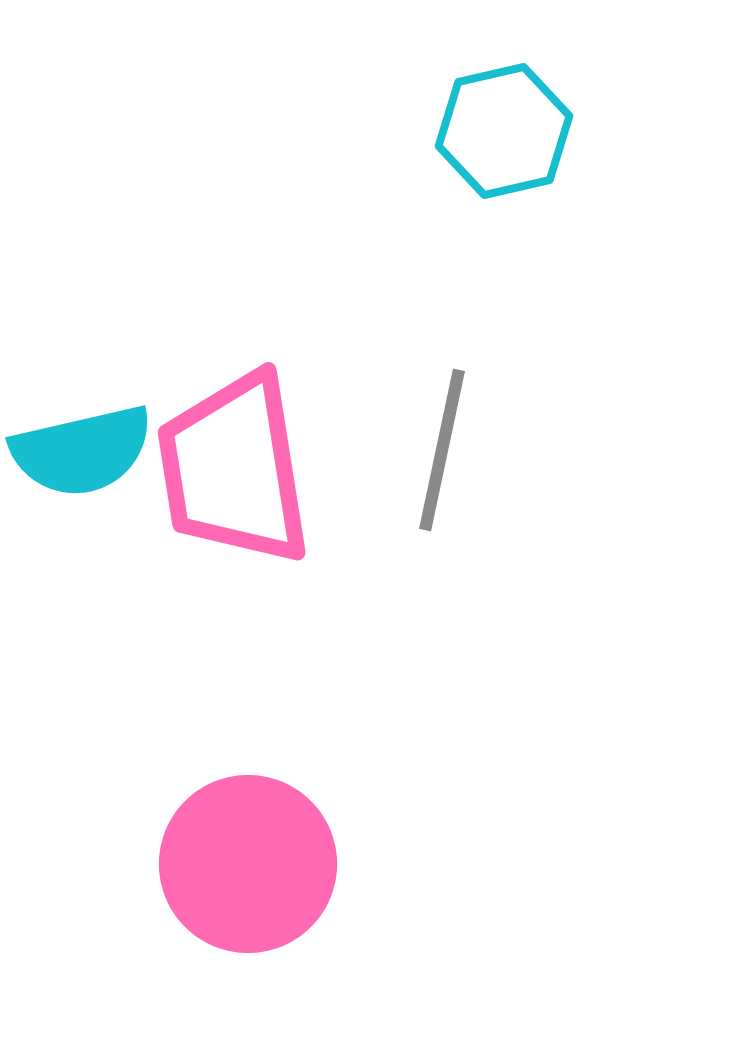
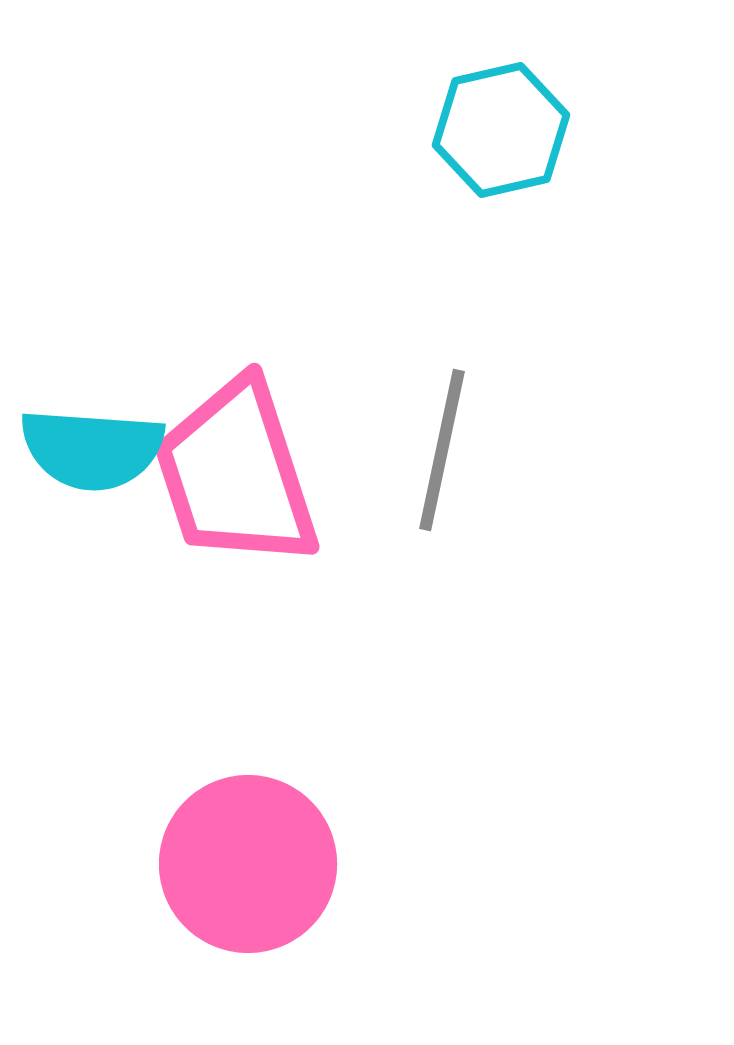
cyan hexagon: moved 3 px left, 1 px up
cyan semicircle: moved 10 px right, 2 px up; rotated 17 degrees clockwise
pink trapezoid: moved 2 px right, 5 px down; rotated 9 degrees counterclockwise
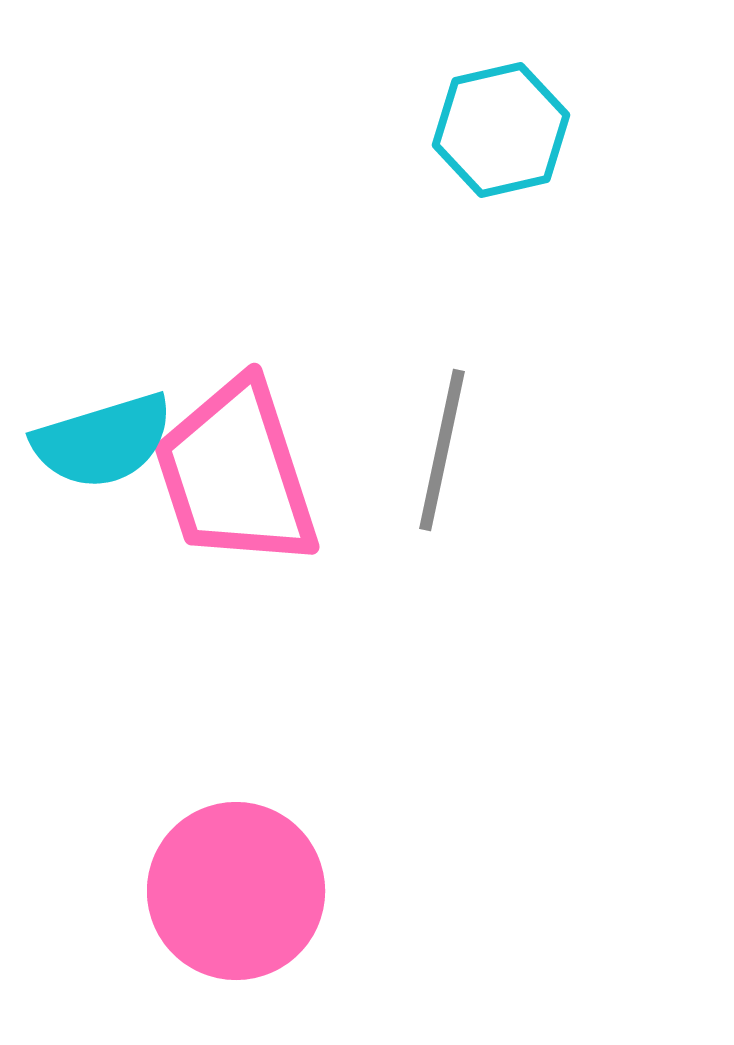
cyan semicircle: moved 11 px right, 8 px up; rotated 21 degrees counterclockwise
pink circle: moved 12 px left, 27 px down
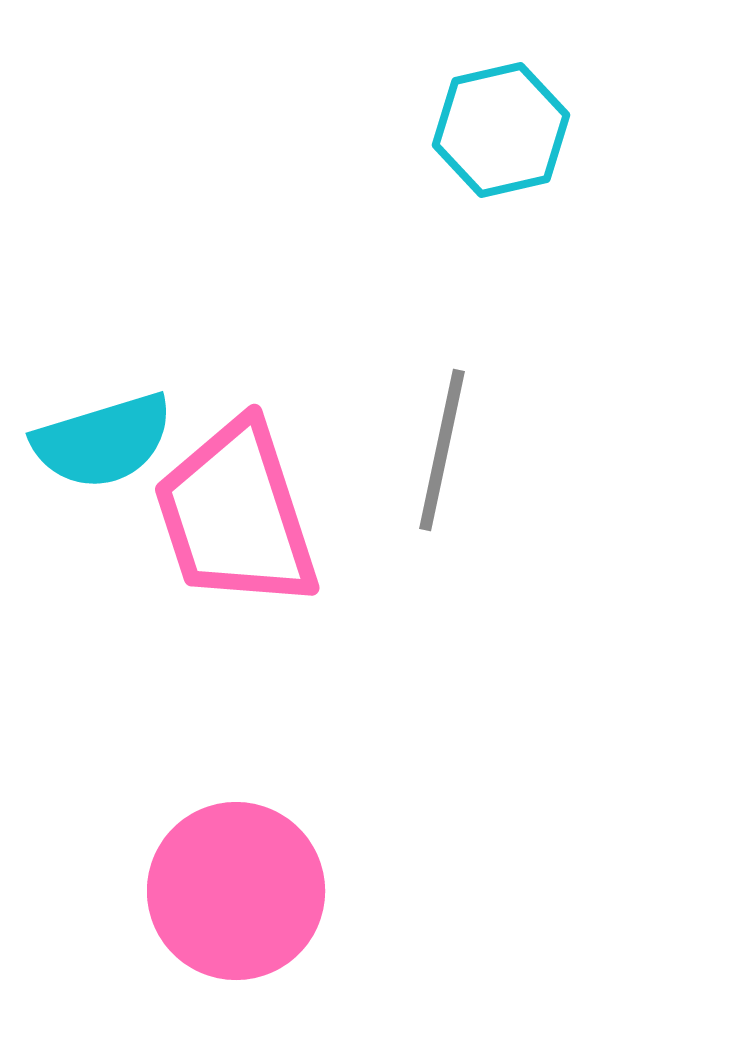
pink trapezoid: moved 41 px down
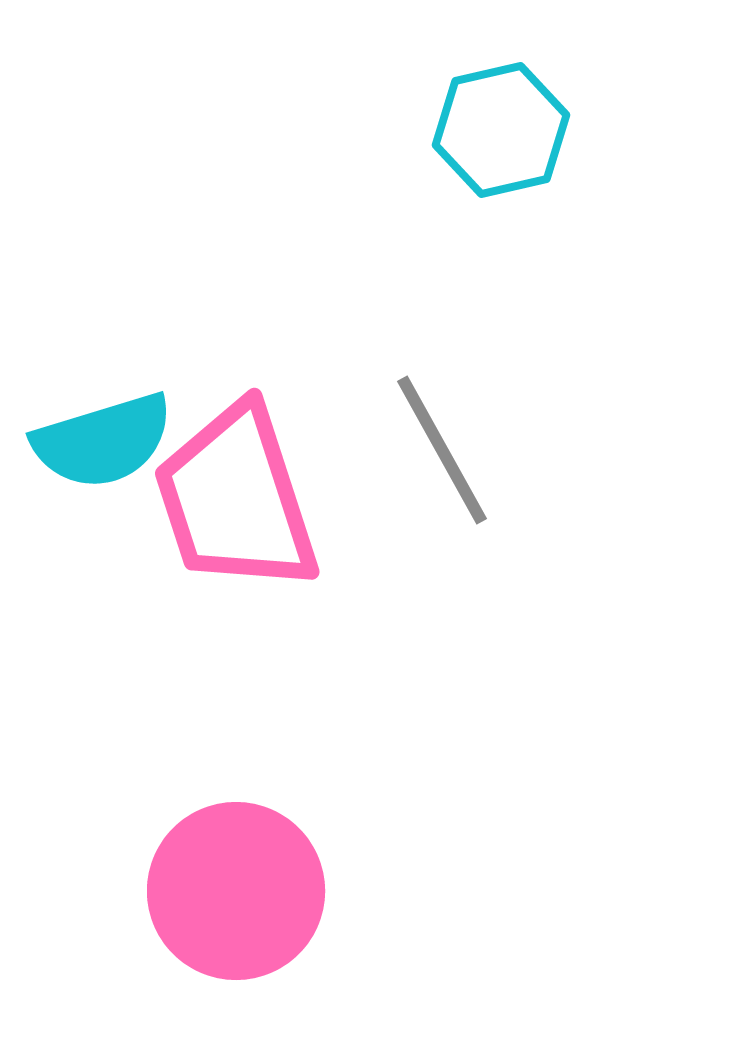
gray line: rotated 41 degrees counterclockwise
pink trapezoid: moved 16 px up
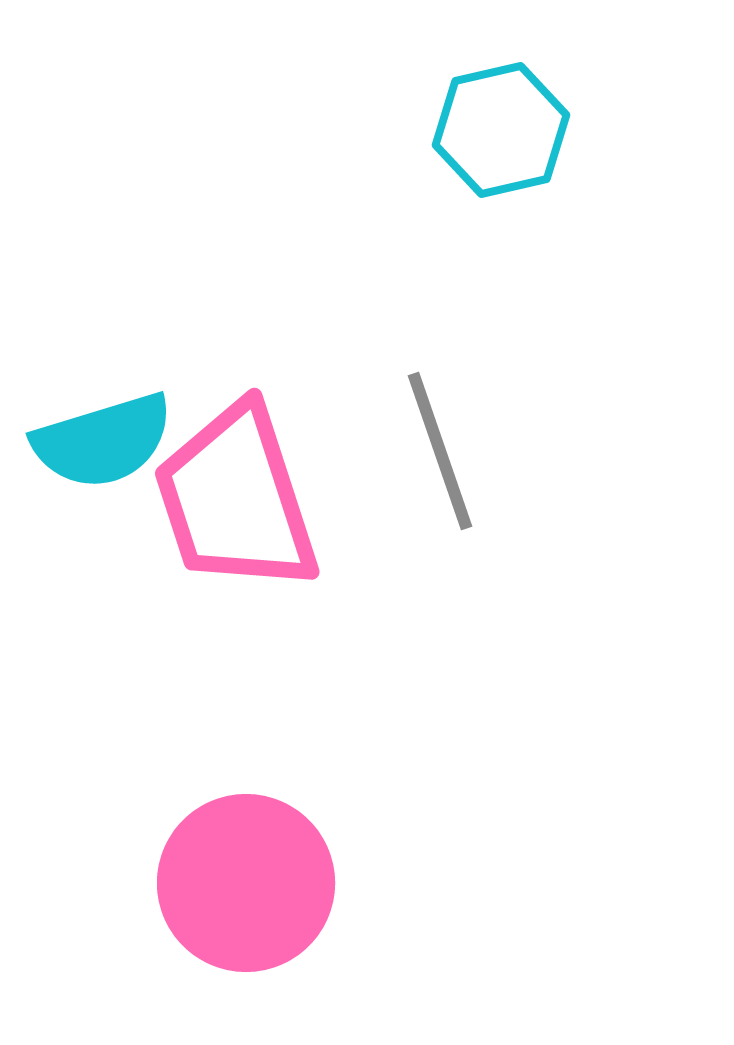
gray line: moved 2 px left, 1 px down; rotated 10 degrees clockwise
pink circle: moved 10 px right, 8 px up
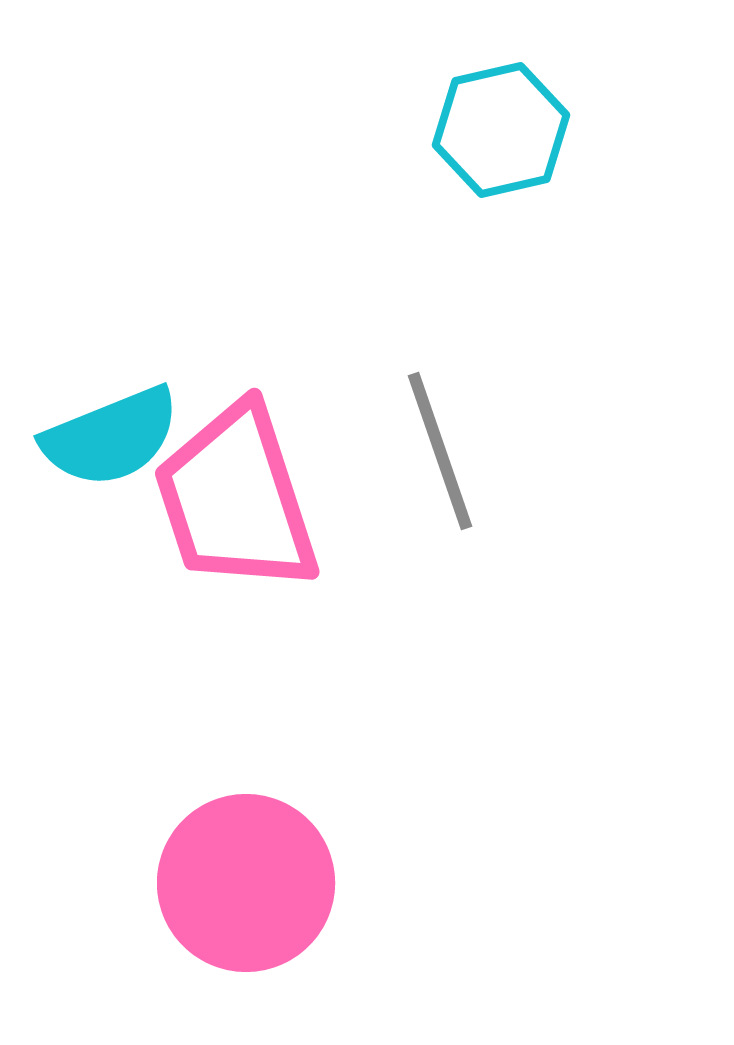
cyan semicircle: moved 8 px right, 4 px up; rotated 5 degrees counterclockwise
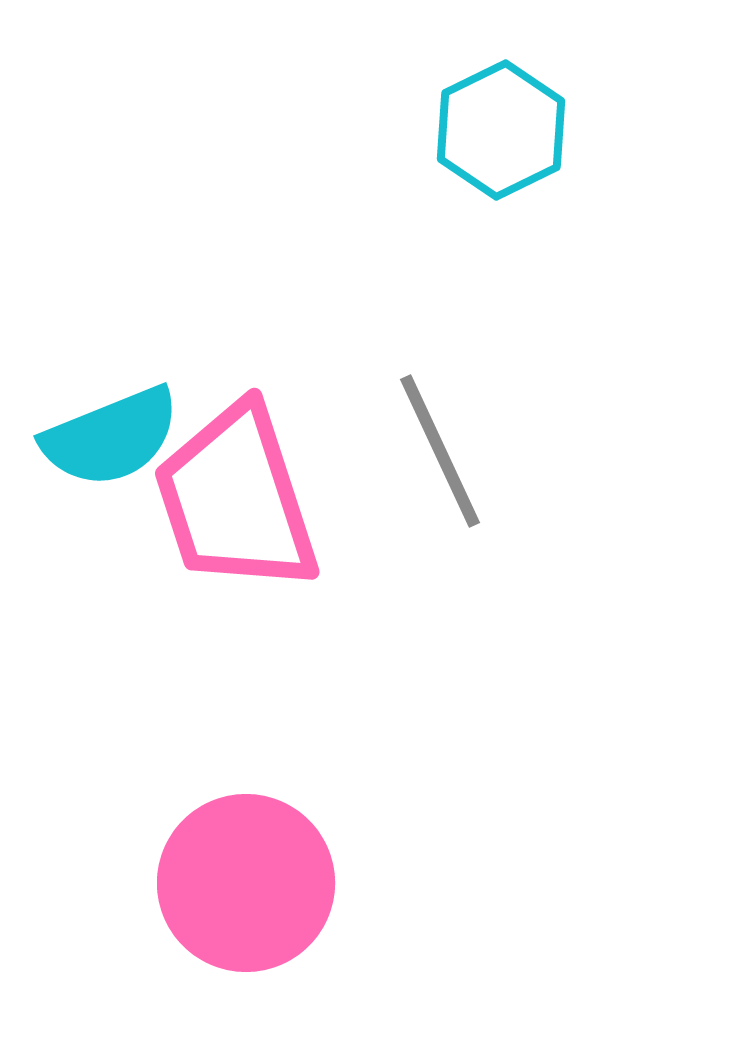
cyan hexagon: rotated 13 degrees counterclockwise
gray line: rotated 6 degrees counterclockwise
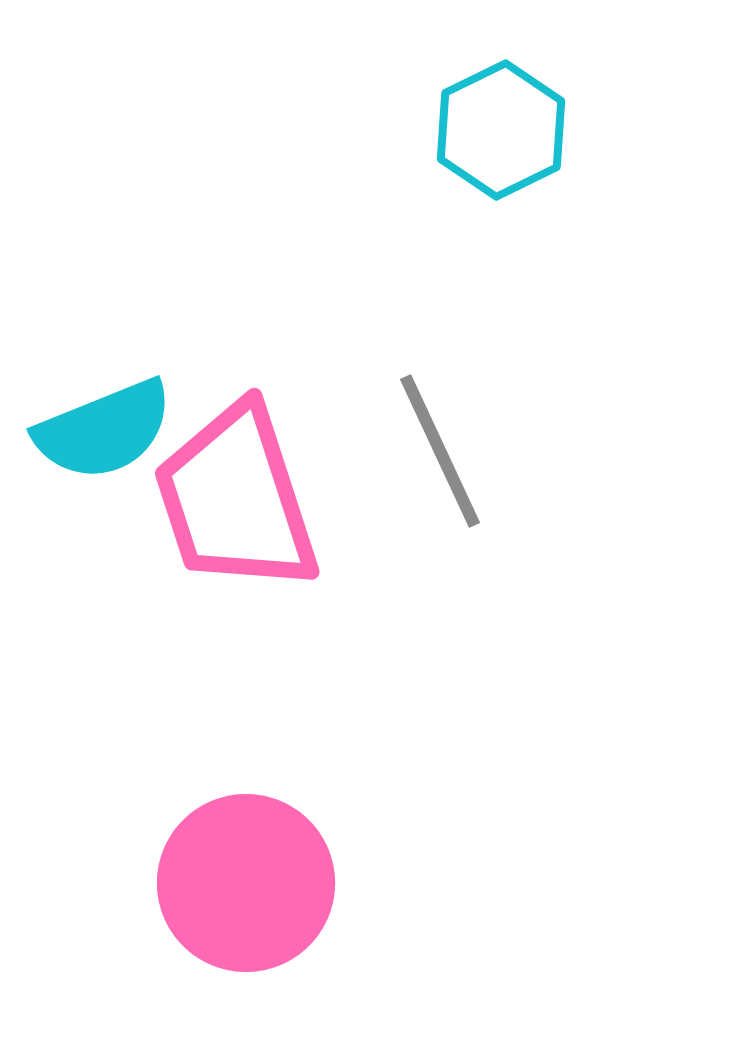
cyan semicircle: moved 7 px left, 7 px up
